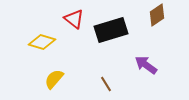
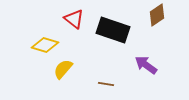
black rectangle: moved 2 px right; rotated 36 degrees clockwise
yellow diamond: moved 3 px right, 3 px down
yellow semicircle: moved 9 px right, 10 px up
brown line: rotated 49 degrees counterclockwise
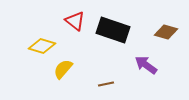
brown diamond: moved 9 px right, 17 px down; rotated 50 degrees clockwise
red triangle: moved 1 px right, 2 px down
yellow diamond: moved 3 px left, 1 px down
brown line: rotated 21 degrees counterclockwise
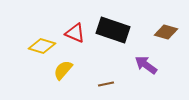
red triangle: moved 12 px down; rotated 15 degrees counterclockwise
yellow semicircle: moved 1 px down
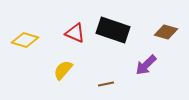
yellow diamond: moved 17 px left, 6 px up
purple arrow: rotated 80 degrees counterclockwise
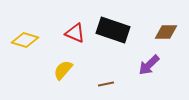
brown diamond: rotated 15 degrees counterclockwise
purple arrow: moved 3 px right
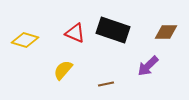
purple arrow: moved 1 px left, 1 px down
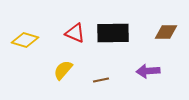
black rectangle: moved 3 px down; rotated 20 degrees counterclockwise
purple arrow: moved 5 px down; rotated 40 degrees clockwise
brown line: moved 5 px left, 4 px up
